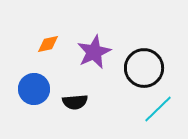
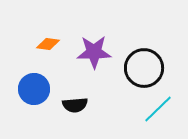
orange diamond: rotated 20 degrees clockwise
purple star: rotated 24 degrees clockwise
black semicircle: moved 3 px down
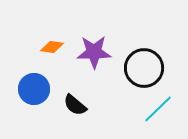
orange diamond: moved 4 px right, 3 px down
black semicircle: rotated 45 degrees clockwise
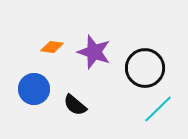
purple star: rotated 20 degrees clockwise
black circle: moved 1 px right
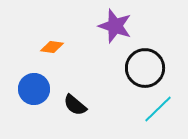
purple star: moved 21 px right, 26 px up
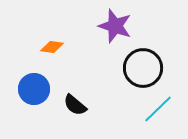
black circle: moved 2 px left
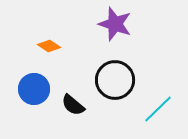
purple star: moved 2 px up
orange diamond: moved 3 px left, 1 px up; rotated 25 degrees clockwise
black circle: moved 28 px left, 12 px down
black semicircle: moved 2 px left
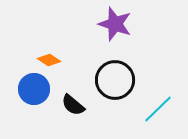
orange diamond: moved 14 px down
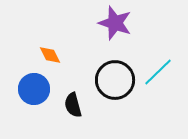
purple star: moved 1 px up
orange diamond: moved 1 px right, 5 px up; rotated 30 degrees clockwise
black semicircle: rotated 35 degrees clockwise
cyan line: moved 37 px up
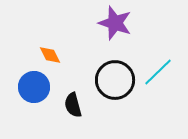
blue circle: moved 2 px up
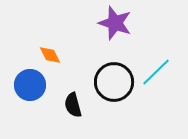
cyan line: moved 2 px left
black circle: moved 1 px left, 2 px down
blue circle: moved 4 px left, 2 px up
